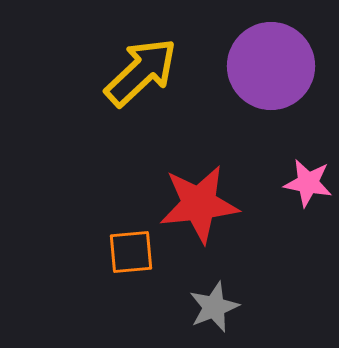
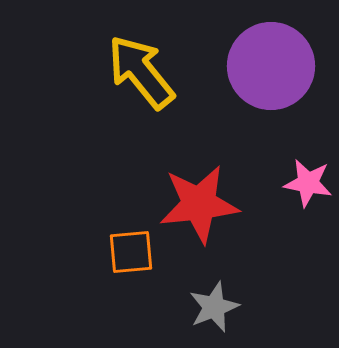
yellow arrow: rotated 86 degrees counterclockwise
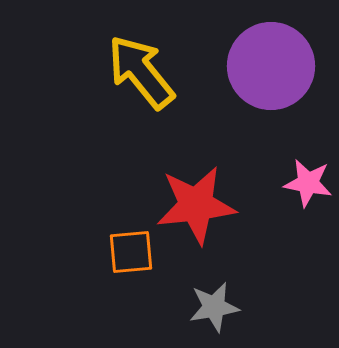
red star: moved 3 px left, 1 px down
gray star: rotated 12 degrees clockwise
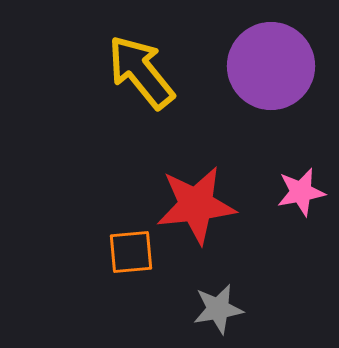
pink star: moved 7 px left, 9 px down; rotated 21 degrees counterclockwise
gray star: moved 4 px right, 2 px down
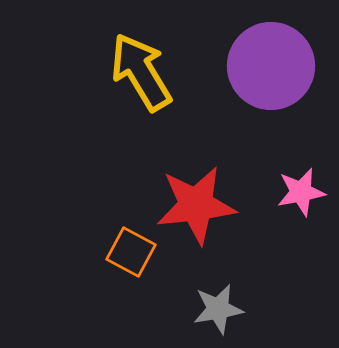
yellow arrow: rotated 8 degrees clockwise
orange square: rotated 33 degrees clockwise
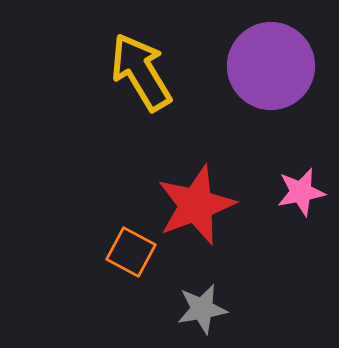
red star: rotated 14 degrees counterclockwise
gray star: moved 16 px left
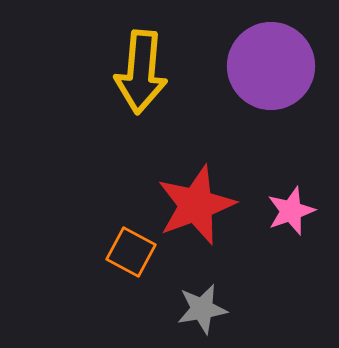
yellow arrow: rotated 144 degrees counterclockwise
pink star: moved 10 px left, 19 px down; rotated 9 degrees counterclockwise
